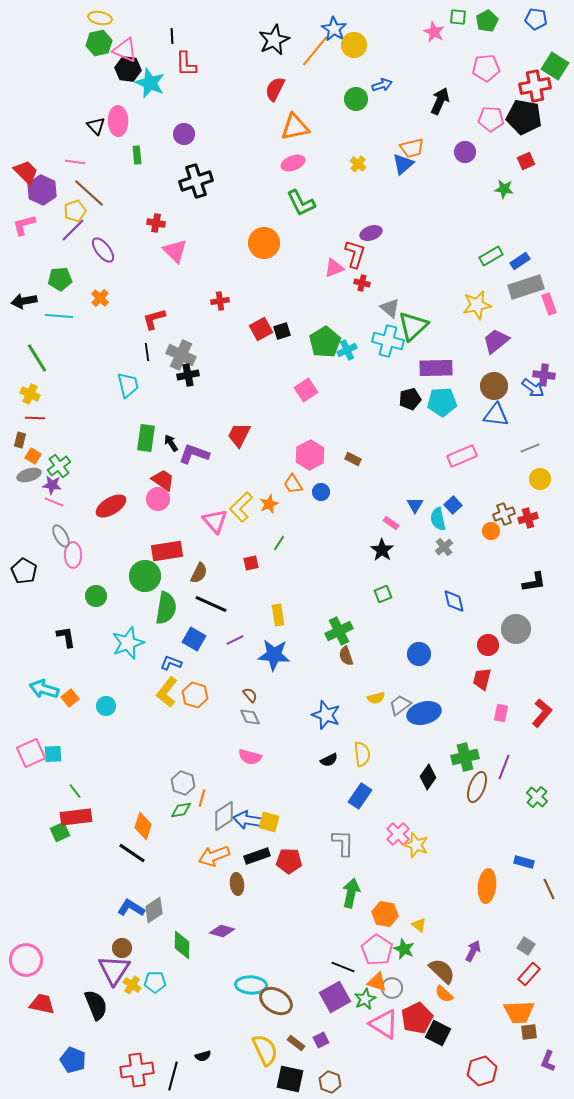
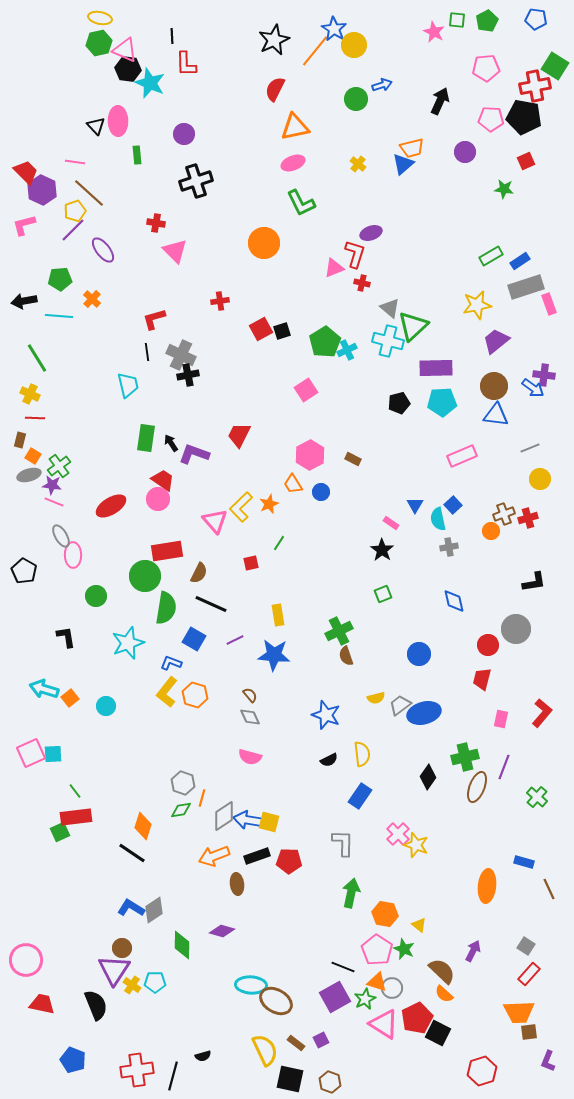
green square at (458, 17): moved 1 px left, 3 px down
orange cross at (100, 298): moved 8 px left, 1 px down
black pentagon at (410, 399): moved 11 px left, 4 px down
gray cross at (444, 547): moved 5 px right; rotated 30 degrees clockwise
pink rectangle at (501, 713): moved 6 px down
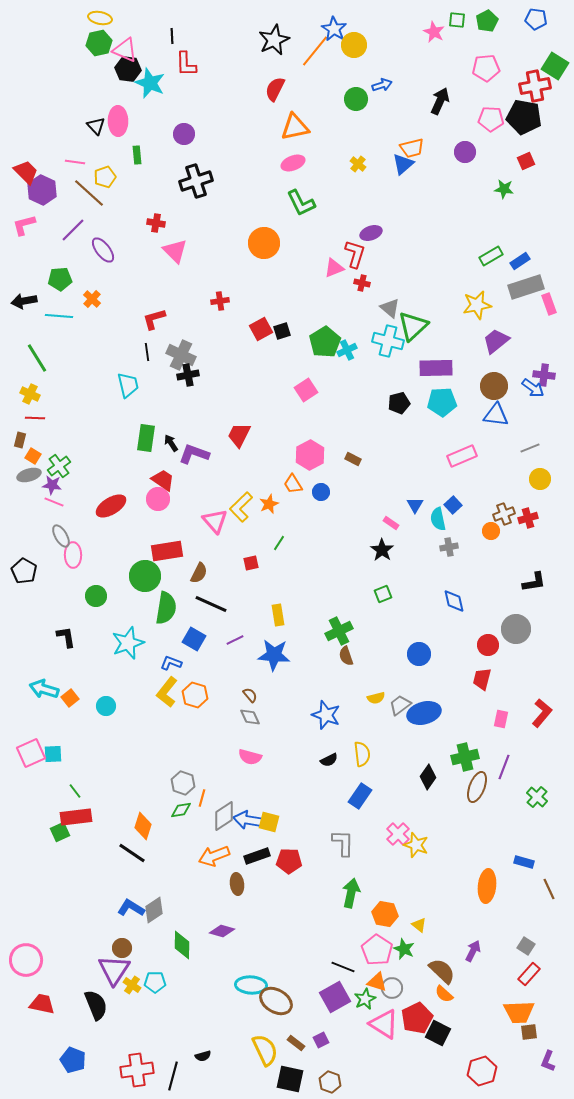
yellow pentagon at (75, 211): moved 30 px right, 34 px up
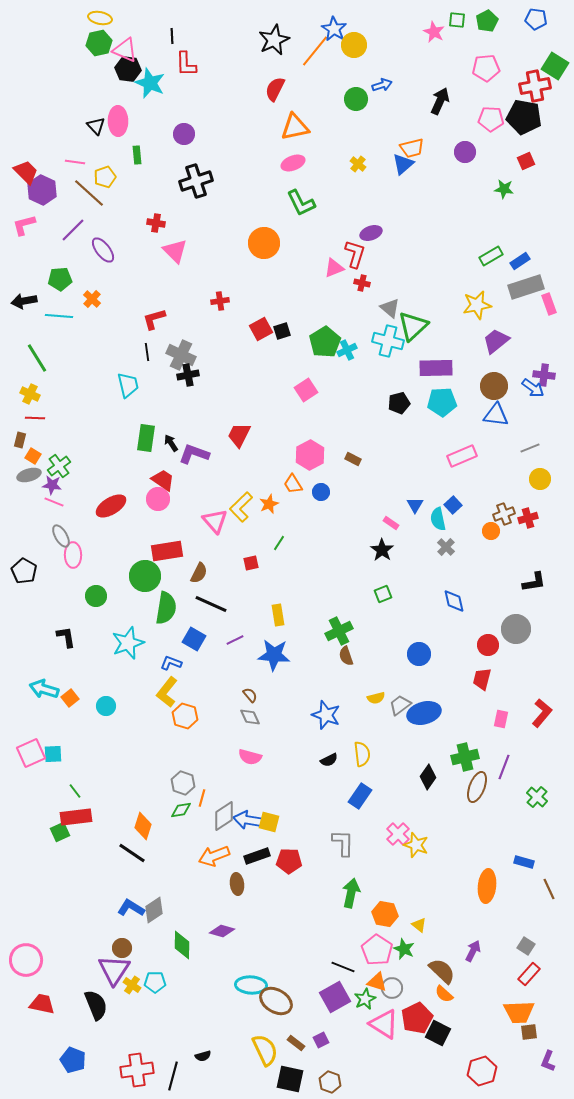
gray cross at (449, 547): moved 3 px left; rotated 36 degrees counterclockwise
orange hexagon at (195, 695): moved 10 px left, 21 px down
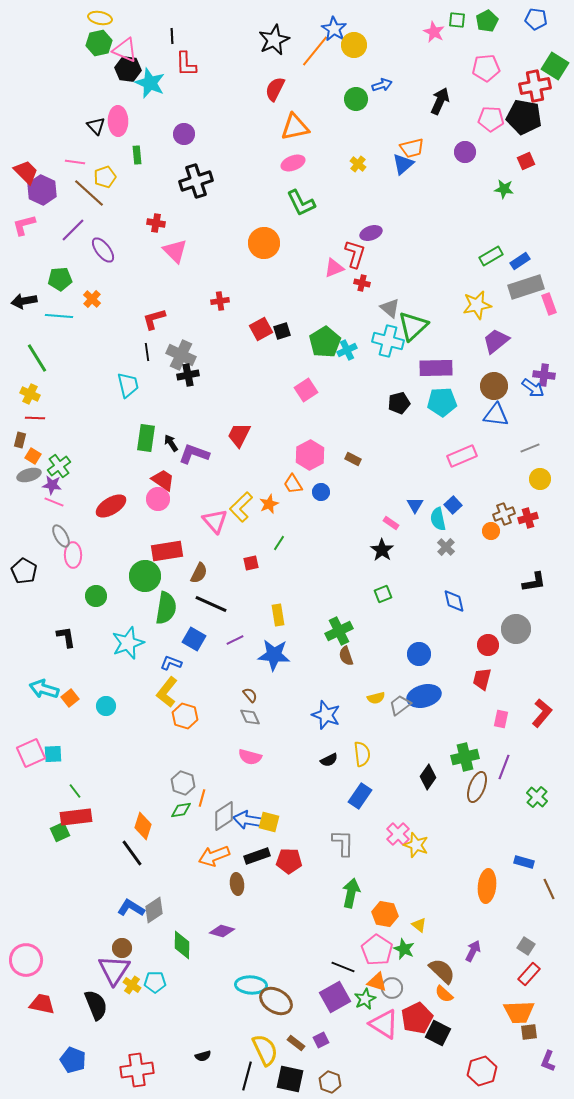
blue ellipse at (424, 713): moved 17 px up
black line at (132, 853): rotated 20 degrees clockwise
black line at (173, 1076): moved 74 px right
